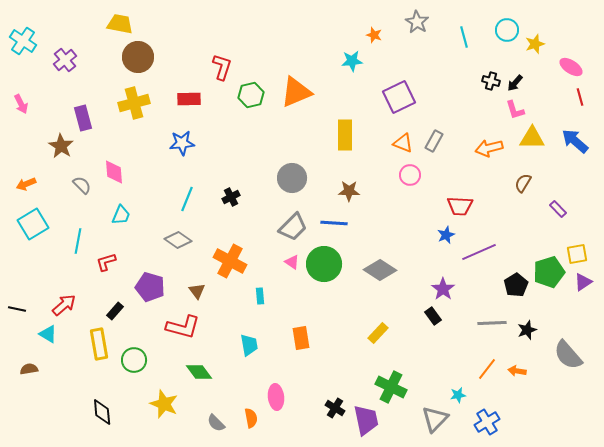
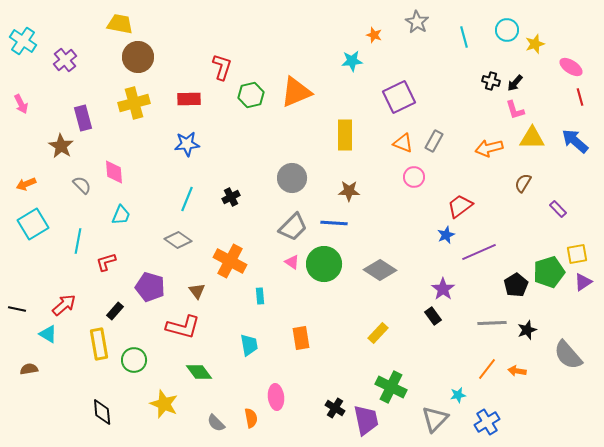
blue star at (182, 143): moved 5 px right, 1 px down
pink circle at (410, 175): moved 4 px right, 2 px down
red trapezoid at (460, 206): rotated 140 degrees clockwise
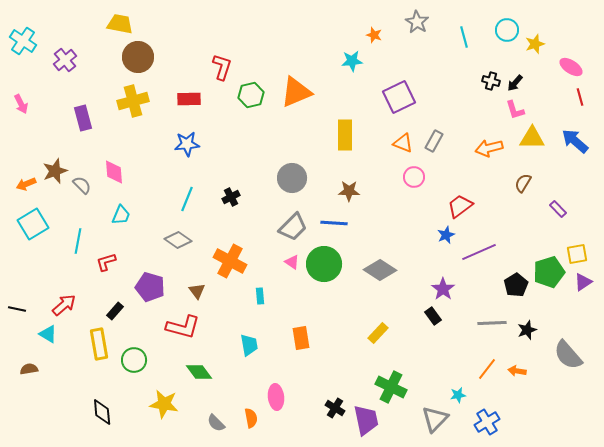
yellow cross at (134, 103): moved 1 px left, 2 px up
brown star at (61, 146): moved 6 px left, 25 px down; rotated 20 degrees clockwise
yellow star at (164, 404): rotated 12 degrees counterclockwise
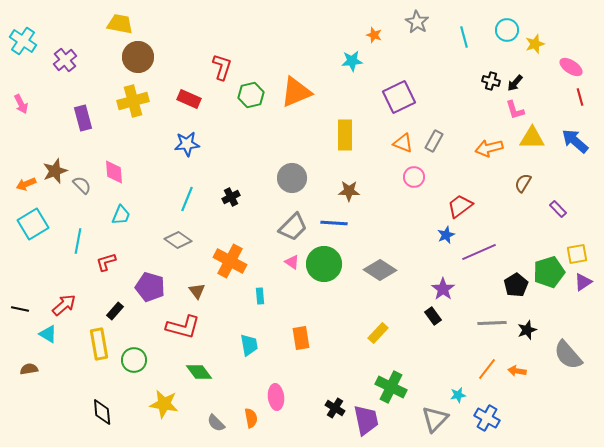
red rectangle at (189, 99): rotated 25 degrees clockwise
black line at (17, 309): moved 3 px right
blue cross at (487, 422): moved 4 px up; rotated 30 degrees counterclockwise
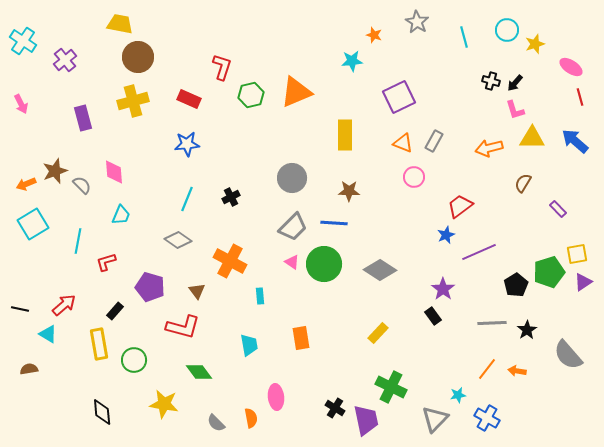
black star at (527, 330): rotated 12 degrees counterclockwise
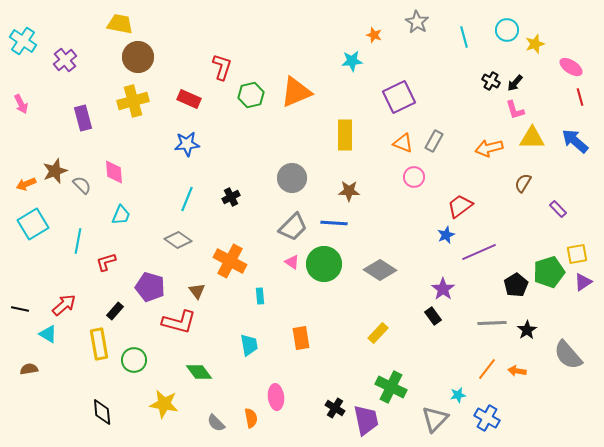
black cross at (491, 81): rotated 12 degrees clockwise
red L-shape at (183, 327): moved 4 px left, 5 px up
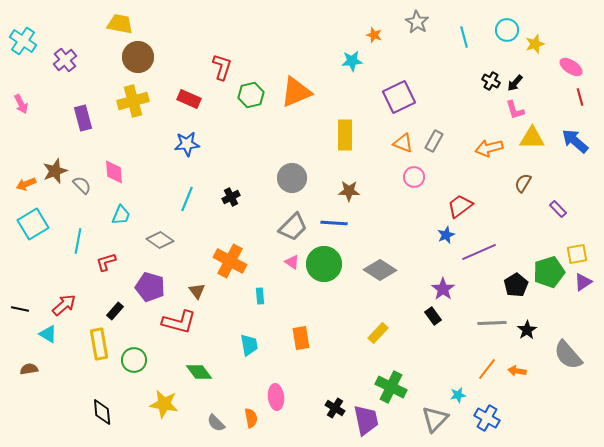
gray diamond at (178, 240): moved 18 px left
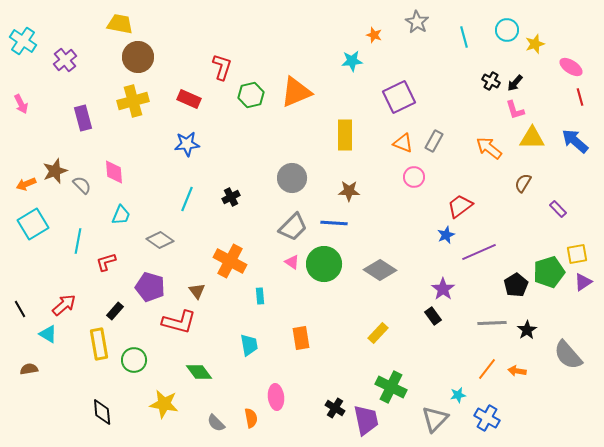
orange arrow at (489, 148): rotated 52 degrees clockwise
black line at (20, 309): rotated 48 degrees clockwise
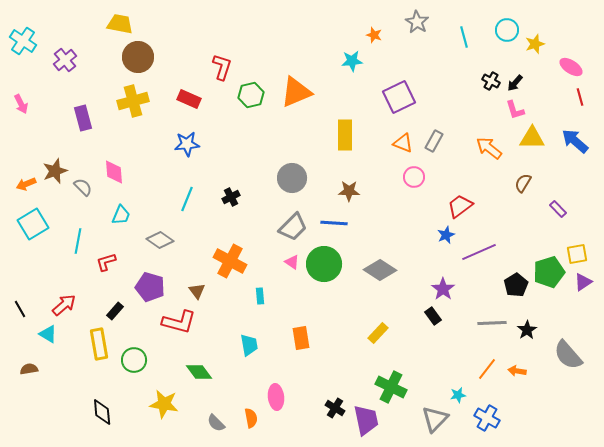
gray semicircle at (82, 185): moved 1 px right, 2 px down
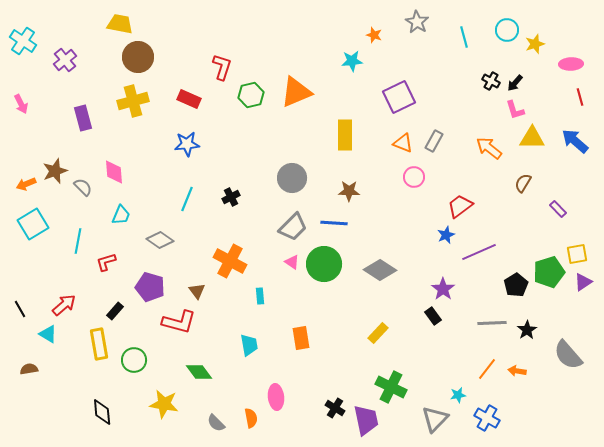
pink ellipse at (571, 67): moved 3 px up; rotated 35 degrees counterclockwise
